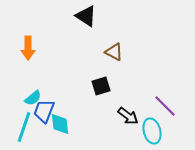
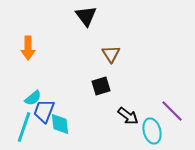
black triangle: rotated 20 degrees clockwise
brown triangle: moved 3 px left, 2 px down; rotated 30 degrees clockwise
purple line: moved 7 px right, 5 px down
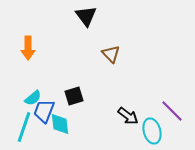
brown triangle: rotated 12 degrees counterclockwise
black square: moved 27 px left, 10 px down
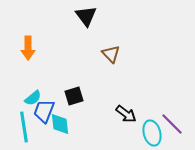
purple line: moved 13 px down
black arrow: moved 2 px left, 2 px up
cyan line: rotated 28 degrees counterclockwise
cyan ellipse: moved 2 px down
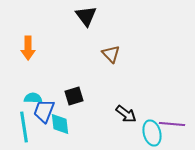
cyan semicircle: rotated 138 degrees counterclockwise
purple line: rotated 40 degrees counterclockwise
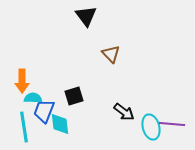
orange arrow: moved 6 px left, 33 px down
black arrow: moved 2 px left, 2 px up
cyan ellipse: moved 1 px left, 6 px up
